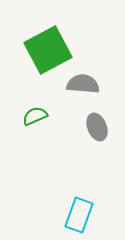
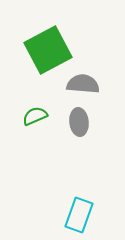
gray ellipse: moved 18 px left, 5 px up; rotated 16 degrees clockwise
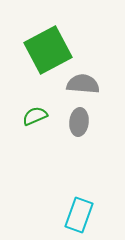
gray ellipse: rotated 12 degrees clockwise
